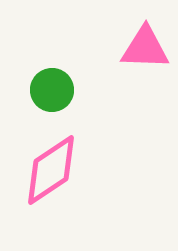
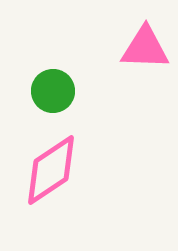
green circle: moved 1 px right, 1 px down
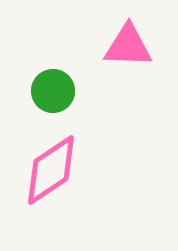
pink triangle: moved 17 px left, 2 px up
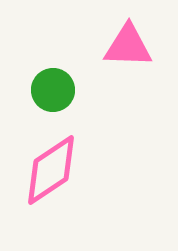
green circle: moved 1 px up
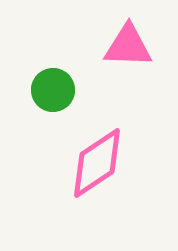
pink diamond: moved 46 px right, 7 px up
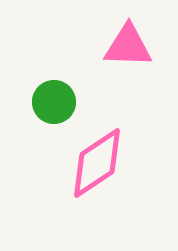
green circle: moved 1 px right, 12 px down
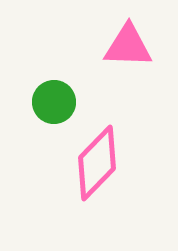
pink diamond: rotated 12 degrees counterclockwise
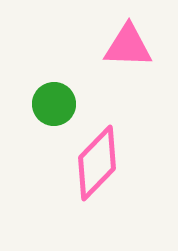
green circle: moved 2 px down
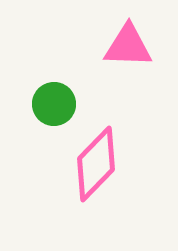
pink diamond: moved 1 px left, 1 px down
